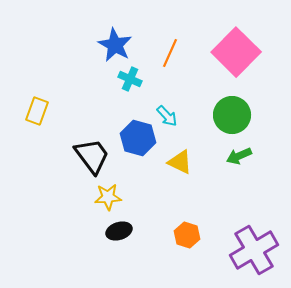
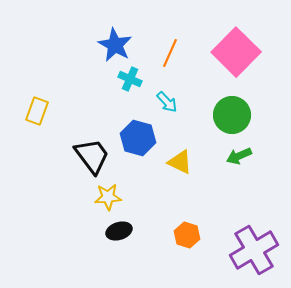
cyan arrow: moved 14 px up
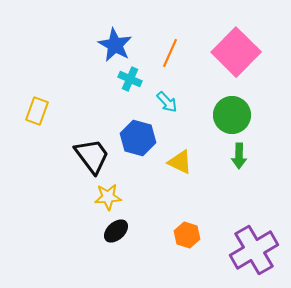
green arrow: rotated 65 degrees counterclockwise
black ellipse: moved 3 px left; rotated 25 degrees counterclockwise
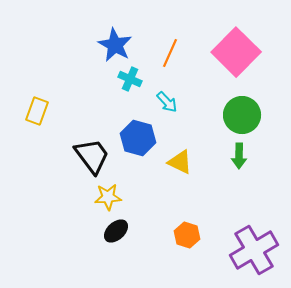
green circle: moved 10 px right
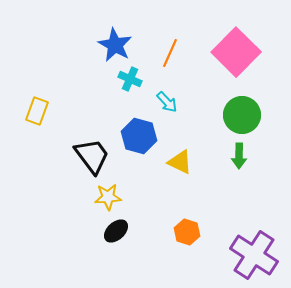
blue hexagon: moved 1 px right, 2 px up
orange hexagon: moved 3 px up
purple cross: moved 5 px down; rotated 27 degrees counterclockwise
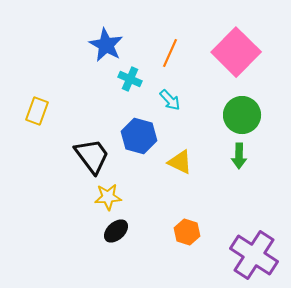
blue star: moved 9 px left
cyan arrow: moved 3 px right, 2 px up
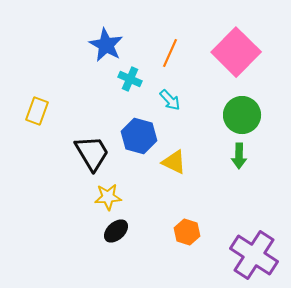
black trapezoid: moved 3 px up; rotated 6 degrees clockwise
yellow triangle: moved 6 px left
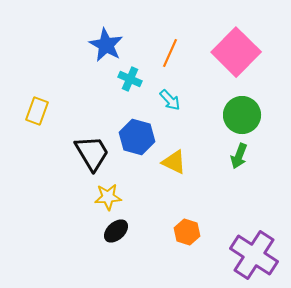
blue hexagon: moved 2 px left, 1 px down
green arrow: rotated 20 degrees clockwise
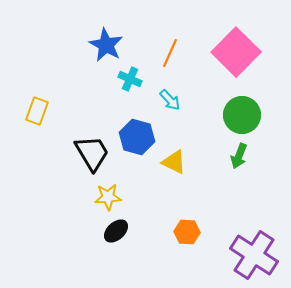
orange hexagon: rotated 15 degrees counterclockwise
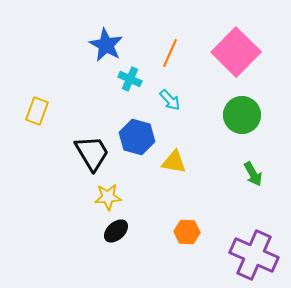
green arrow: moved 14 px right, 18 px down; rotated 50 degrees counterclockwise
yellow triangle: rotated 16 degrees counterclockwise
purple cross: rotated 9 degrees counterclockwise
